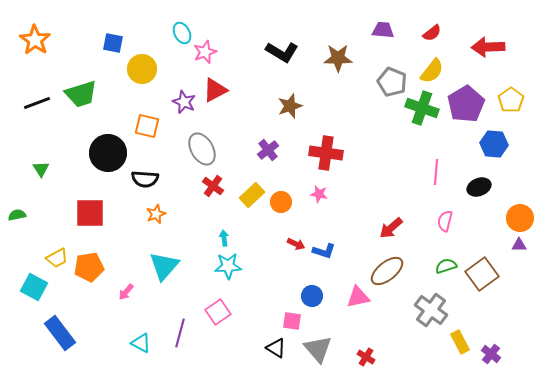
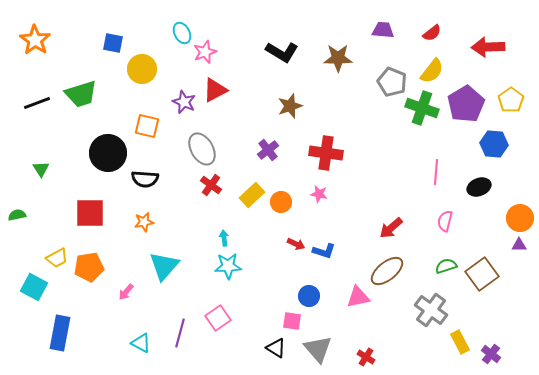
red cross at (213, 186): moved 2 px left, 1 px up
orange star at (156, 214): moved 12 px left, 8 px down; rotated 12 degrees clockwise
blue circle at (312, 296): moved 3 px left
pink square at (218, 312): moved 6 px down
blue rectangle at (60, 333): rotated 48 degrees clockwise
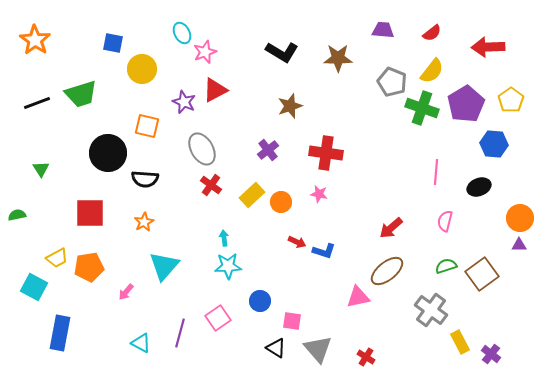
orange star at (144, 222): rotated 18 degrees counterclockwise
red arrow at (296, 244): moved 1 px right, 2 px up
blue circle at (309, 296): moved 49 px left, 5 px down
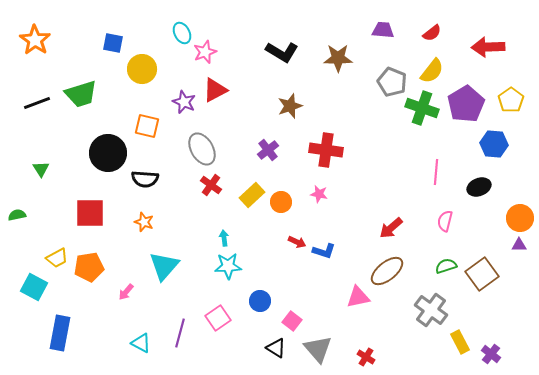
red cross at (326, 153): moved 3 px up
orange star at (144, 222): rotated 24 degrees counterclockwise
pink square at (292, 321): rotated 30 degrees clockwise
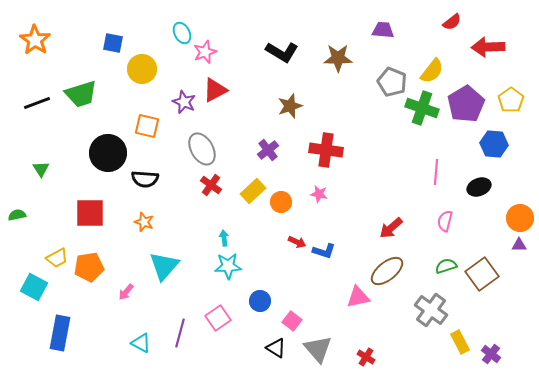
red semicircle at (432, 33): moved 20 px right, 11 px up
yellow rectangle at (252, 195): moved 1 px right, 4 px up
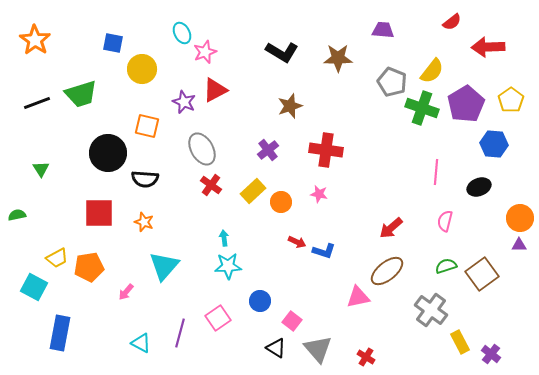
red square at (90, 213): moved 9 px right
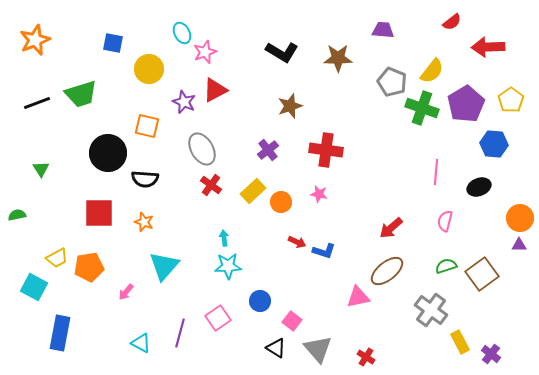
orange star at (35, 40): rotated 16 degrees clockwise
yellow circle at (142, 69): moved 7 px right
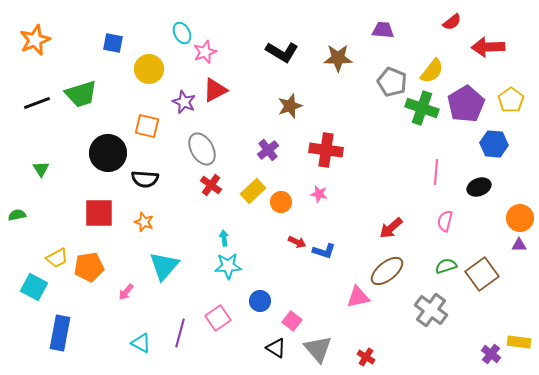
yellow rectangle at (460, 342): moved 59 px right; rotated 55 degrees counterclockwise
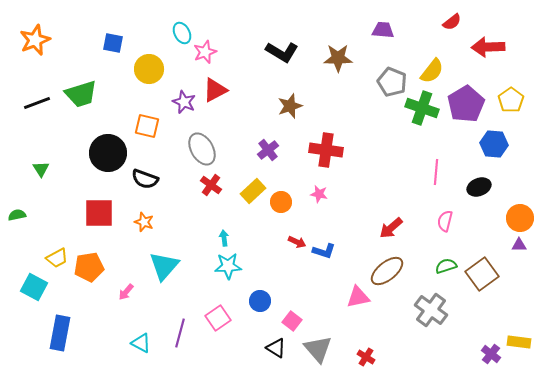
black semicircle at (145, 179): rotated 16 degrees clockwise
